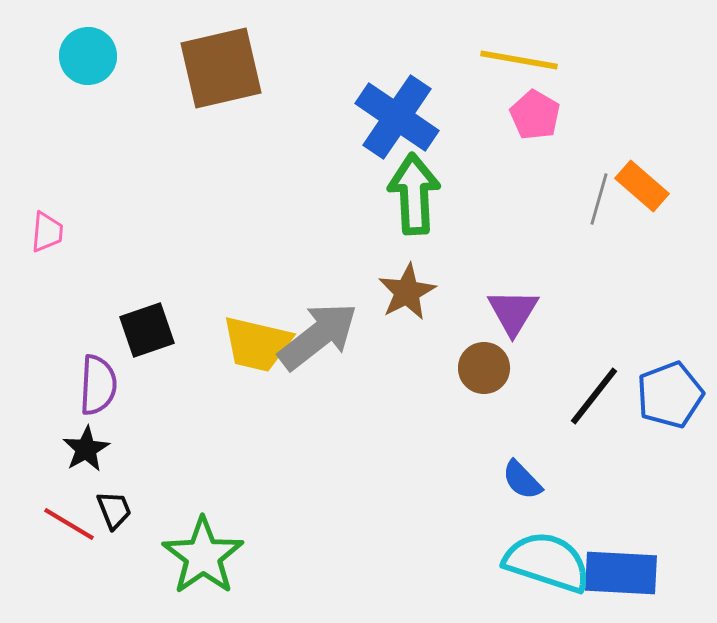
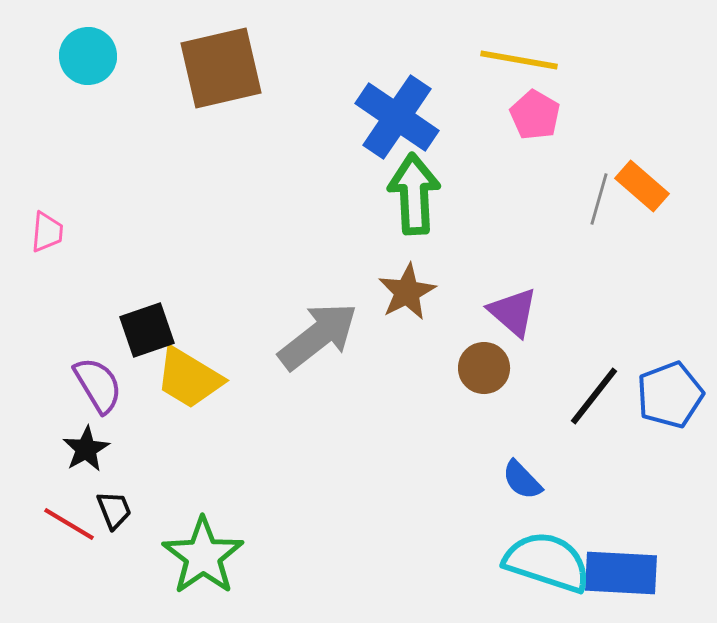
purple triangle: rotated 20 degrees counterclockwise
yellow trapezoid: moved 68 px left, 34 px down; rotated 18 degrees clockwise
purple semicircle: rotated 34 degrees counterclockwise
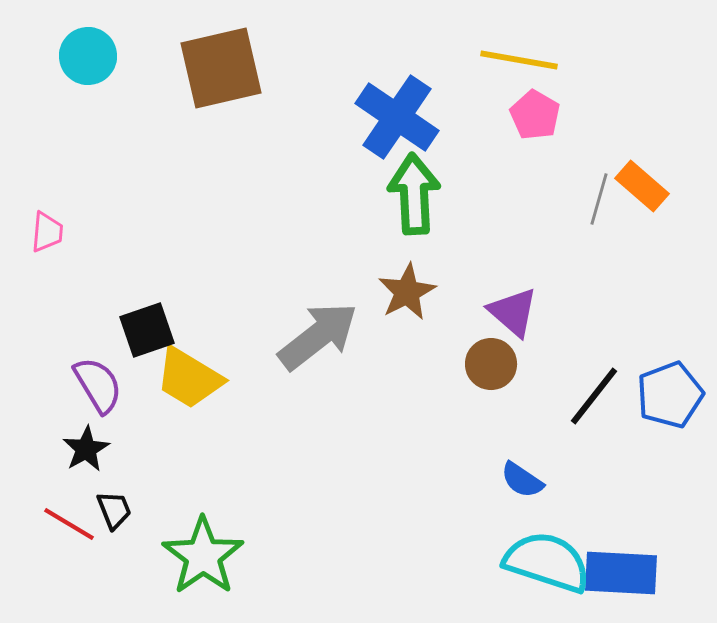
brown circle: moved 7 px right, 4 px up
blue semicircle: rotated 12 degrees counterclockwise
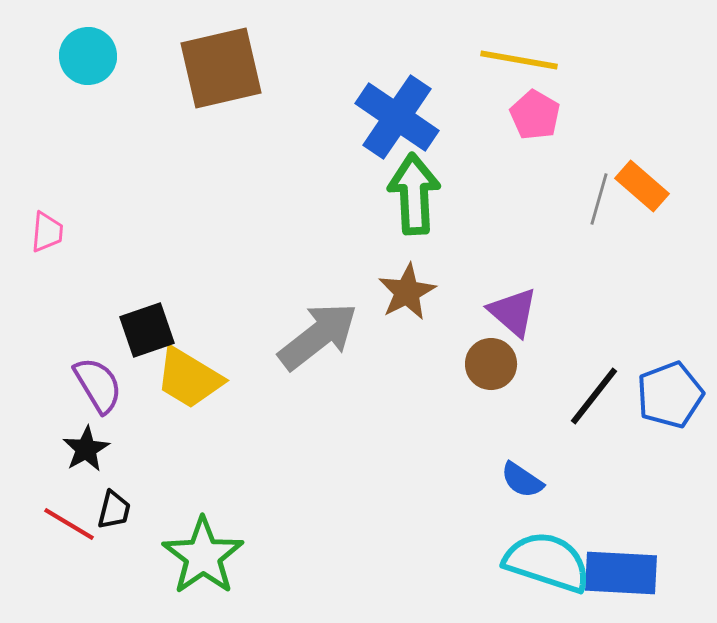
black trapezoid: rotated 36 degrees clockwise
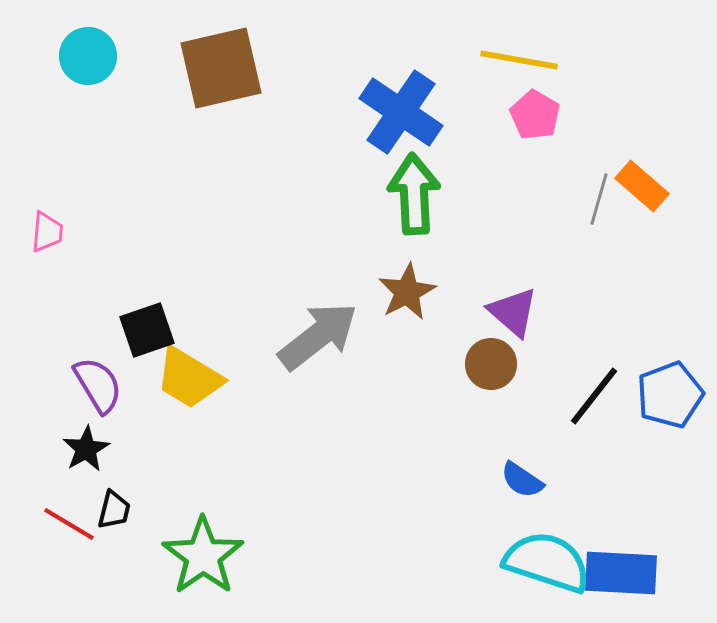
blue cross: moved 4 px right, 5 px up
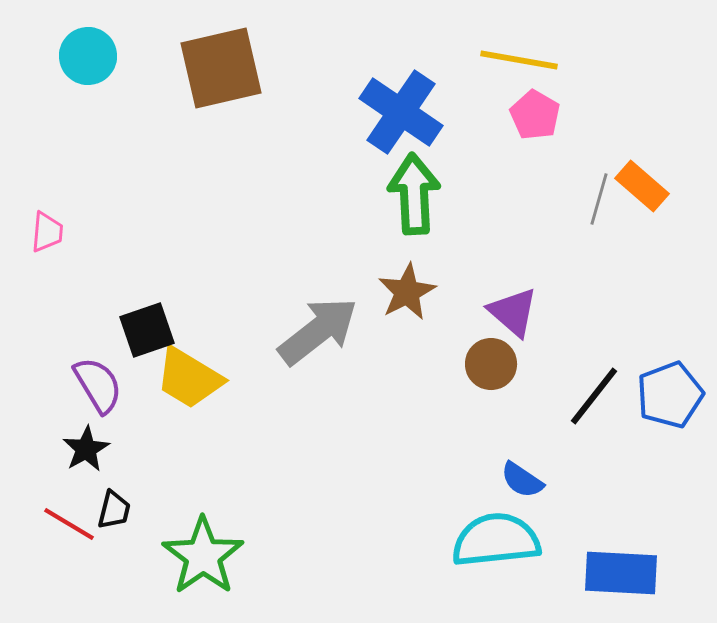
gray arrow: moved 5 px up
cyan semicircle: moved 51 px left, 22 px up; rotated 24 degrees counterclockwise
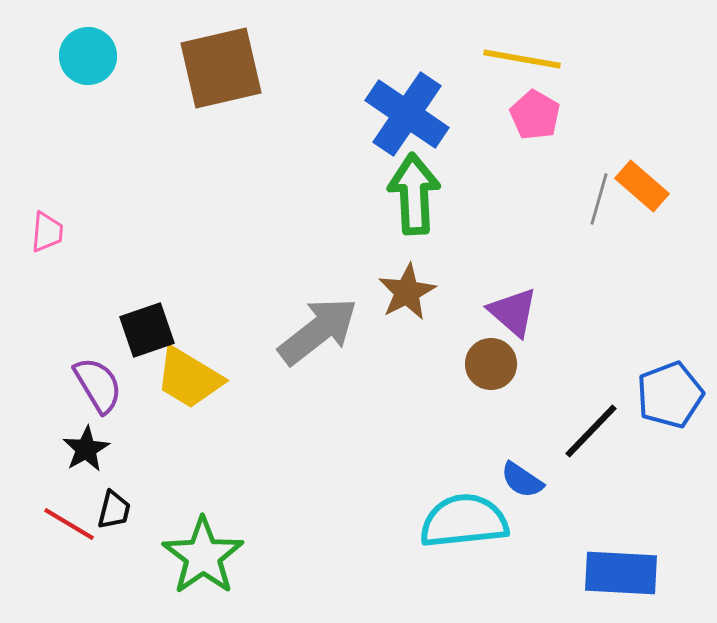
yellow line: moved 3 px right, 1 px up
blue cross: moved 6 px right, 2 px down
black line: moved 3 px left, 35 px down; rotated 6 degrees clockwise
cyan semicircle: moved 32 px left, 19 px up
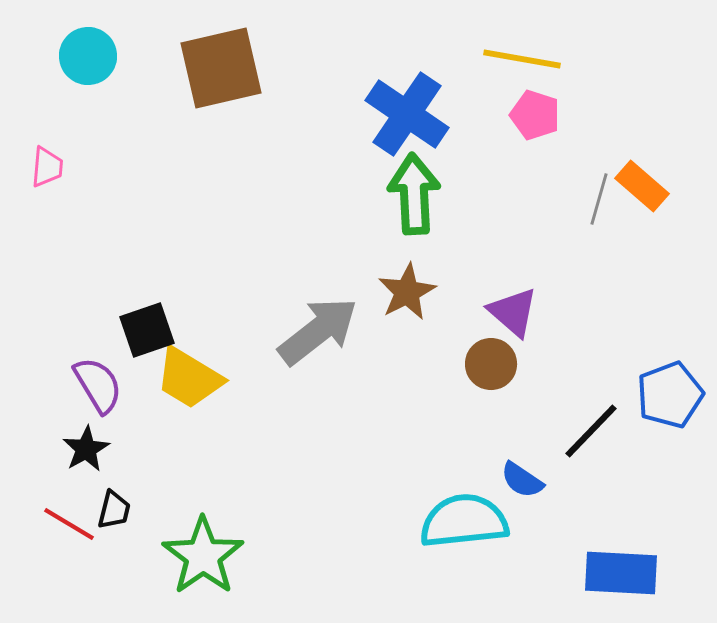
pink pentagon: rotated 12 degrees counterclockwise
pink trapezoid: moved 65 px up
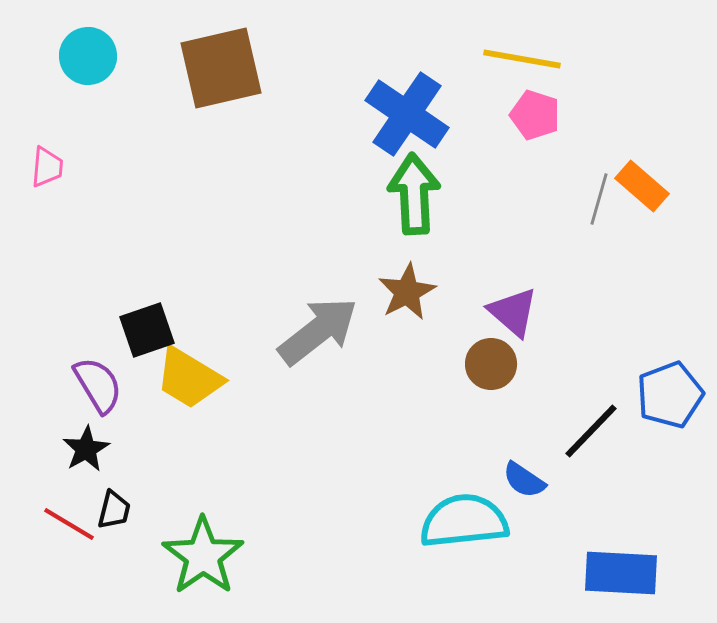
blue semicircle: moved 2 px right
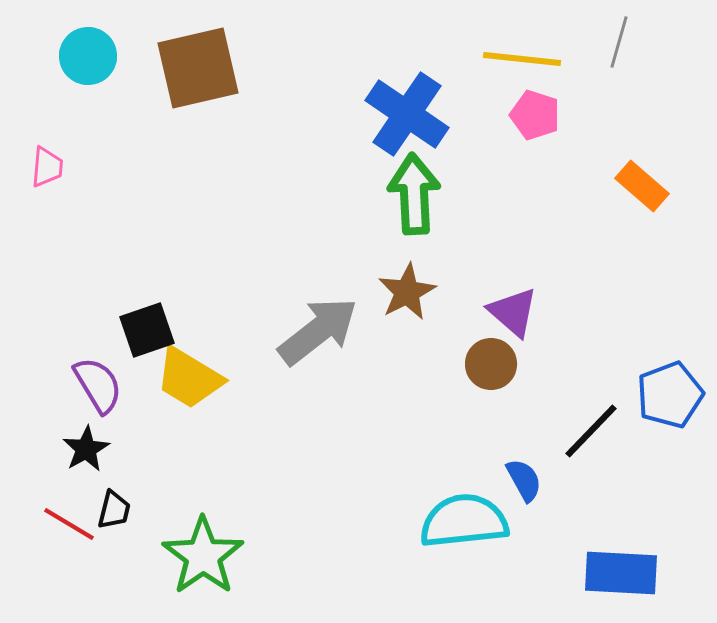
yellow line: rotated 4 degrees counterclockwise
brown square: moved 23 px left
gray line: moved 20 px right, 157 px up
blue semicircle: rotated 153 degrees counterclockwise
